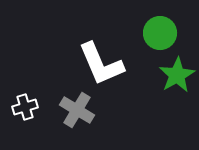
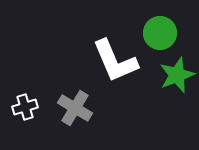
white L-shape: moved 14 px right, 3 px up
green star: rotated 9 degrees clockwise
gray cross: moved 2 px left, 2 px up
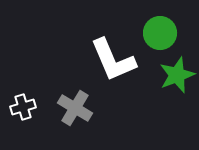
white L-shape: moved 2 px left, 1 px up
white cross: moved 2 px left
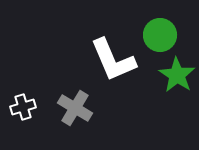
green circle: moved 2 px down
green star: rotated 18 degrees counterclockwise
